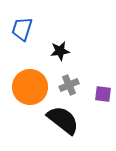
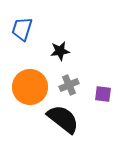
black semicircle: moved 1 px up
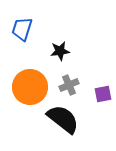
purple square: rotated 18 degrees counterclockwise
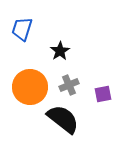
black star: rotated 24 degrees counterclockwise
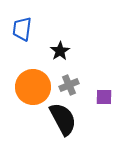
blue trapezoid: rotated 10 degrees counterclockwise
orange circle: moved 3 px right
purple square: moved 1 px right, 3 px down; rotated 12 degrees clockwise
black semicircle: rotated 24 degrees clockwise
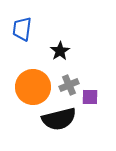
purple square: moved 14 px left
black semicircle: moved 4 px left; rotated 104 degrees clockwise
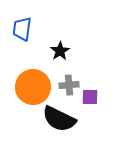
gray cross: rotated 18 degrees clockwise
black semicircle: rotated 40 degrees clockwise
